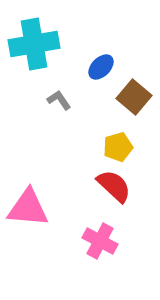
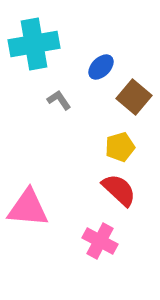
yellow pentagon: moved 2 px right
red semicircle: moved 5 px right, 4 px down
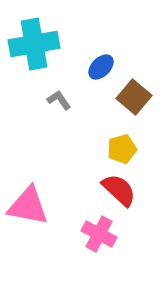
yellow pentagon: moved 2 px right, 2 px down
pink triangle: moved 2 px up; rotated 6 degrees clockwise
pink cross: moved 1 px left, 7 px up
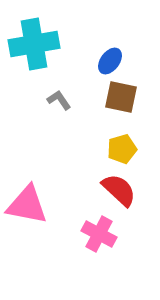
blue ellipse: moved 9 px right, 6 px up; rotated 8 degrees counterclockwise
brown square: moved 13 px left; rotated 28 degrees counterclockwise
pink triangle: moved 1 px left, 1 px up
